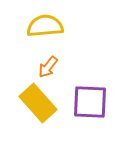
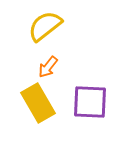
yellow semicircle: rotated 33 degrees counterclockwise
yellow rectangle: rotated 12 degrees clockwise
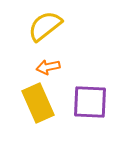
orange arrow: rotated 40 degrees clockwise
yellow rectangle: rotated 6 degrees clockwise
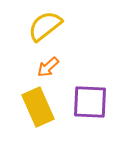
orange arrow: rotated 30 degrees counterclockwise
yellow rectangle: moved 4 px down
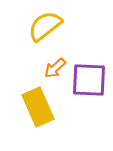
orange arrow: moved 7 px right, 1 px down
purple square: moved 1 px left, 22 px up
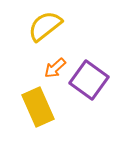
purple square: rotated 33 degrees clockwise
